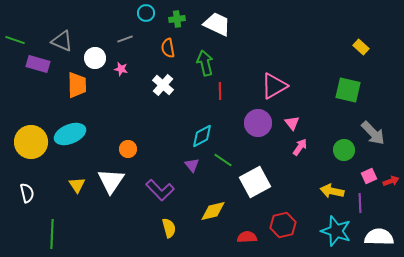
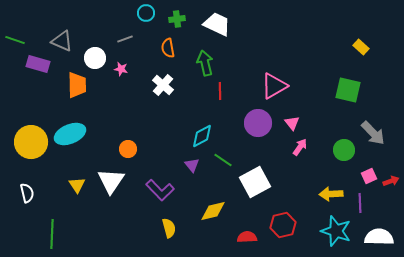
yellow arrow at (332, 191): moved 1 px left, 3 px down; rotated 15 degrees counterclockwise
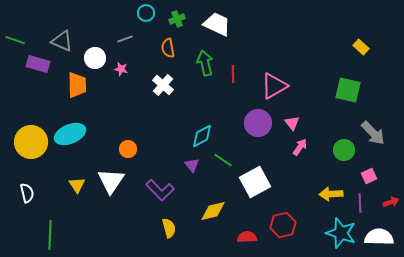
green cross at (177, 19): rotated 14 degrees counterclockwise
red line at (220, 91): moved 13 px right, 17 px up
red arrow at (391, 181): moved 21 px down
cyan star at (336, 231): moved 5 px right, 2 px down
green line at (52, 234): moved 2 px left, 1 px down
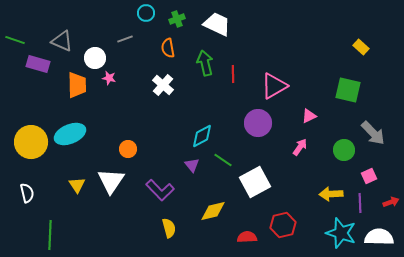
pink star at (121, 69): moved 12 px left, 9 px down
pink triangle at (292, 123): moved 17 px right, 7 px up; rotated 42 degrees clockwise
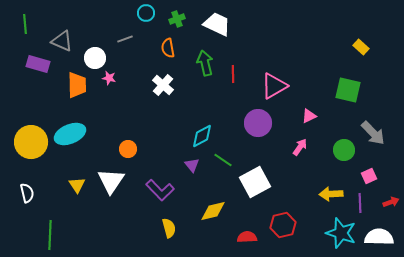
green line at (15, 40): moved 10 px right, 16 px up; rotated 66 degrees clockwise
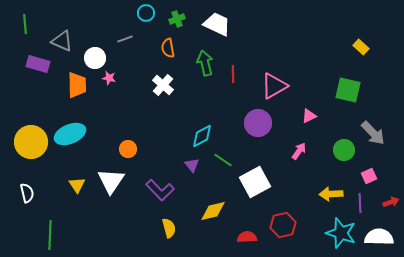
pink arrow at (300, 147): moved 1 px left, 4 px down
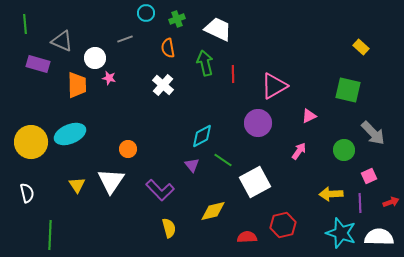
white trapezoid at (217, 24): moved 1 px right, 5 px down
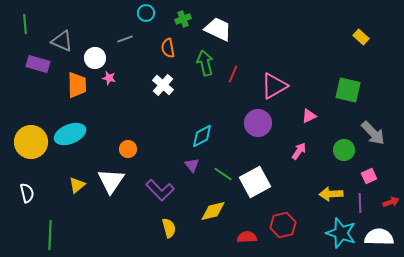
green cross at (177, 19): moved 6 px right
yellow rectangle at (361, 47): moved 10 px up
red line at (233, 74): rotated 24 degrees clockwise
green line at (223, 160): moved 14 px down
yellow triangle at (77, 185): rotated 24 degrees clockwise
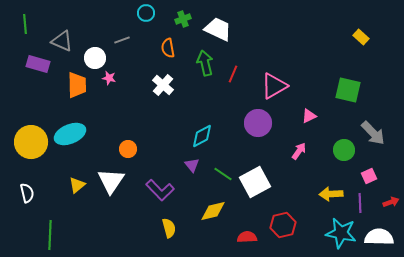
gray line at (125, 39): moved 3 px left, 1 px down
cyan star at (341, 233): rotated 8 degrees counterclockwise
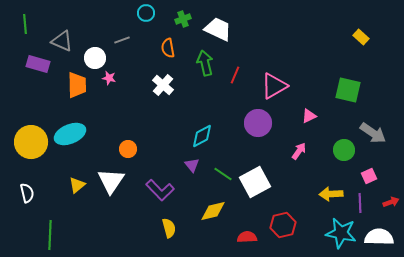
red line at (233, 74): moved 2 px right, 1 px down
gray arrow at (373, 133): rotated 12 degrees counterclockwise
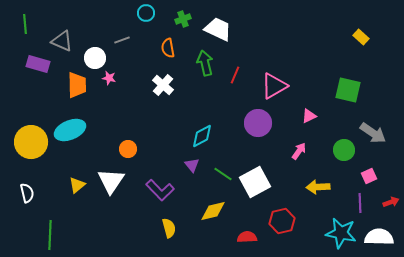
cyan ellipse at (70, 134): moved 4 px up
yellow arrow at (331, 194): moved 13 px left, 7 px up
red hexagon at (283, 225): moved 1 px left, 4 px up
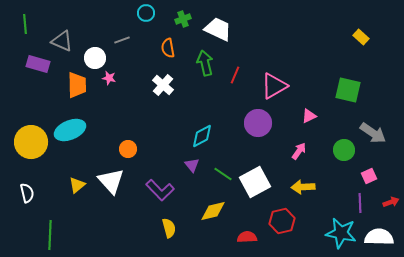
white triangle at (111, 181): rotated 16 degrees counterclockwise
yellow arrow at (318, 187): moved 15 px left
